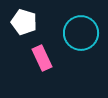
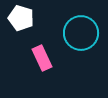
white pentagon: moved 3 px left, 4 px up
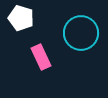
pink rectangle: moved 1 px left, 1 px up
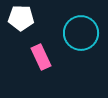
white pentagon: rotated 15 degrees counterclockwise
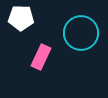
pink rectangle: rotated 50 degrees clockwise
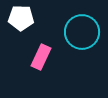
cyan circle: moved 1 px right, 1 px up
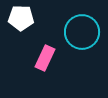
pink rectangle: moved 4 px right, 1 px down
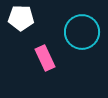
pink rectangle: rotated 50 degrees counterclockwise
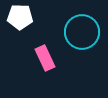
white pentagon: moved 1 px left, 1 px up
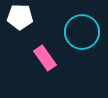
pink rectangle: rotated 10 degrees counterclockwise
